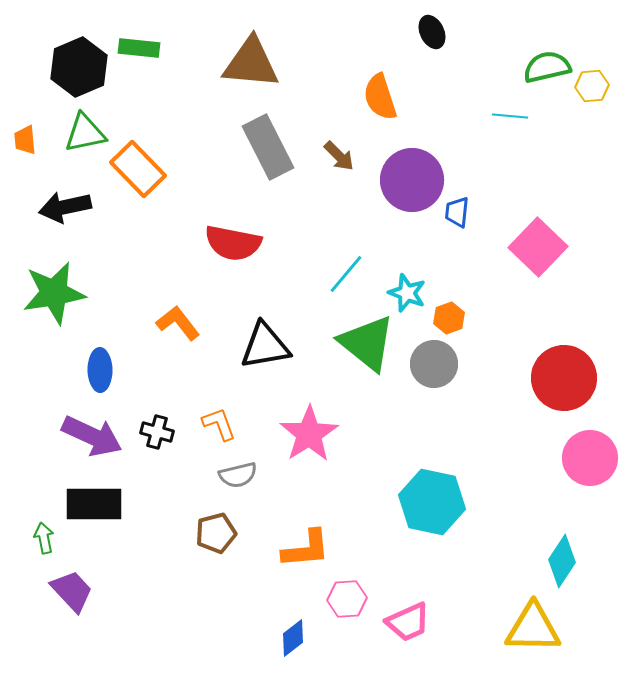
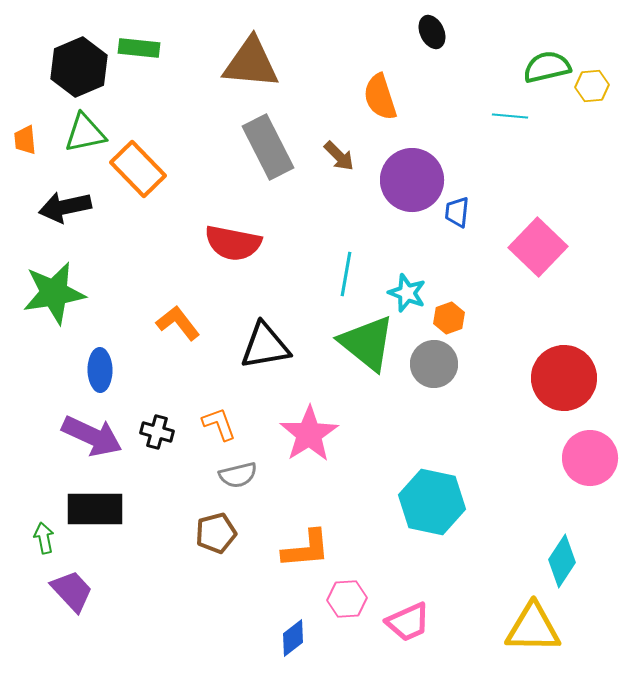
cyan line at (346, 274): rotated 30 degrees counterclockwise
black rectangle at (94, 504): moved 1 px right, 5 px down
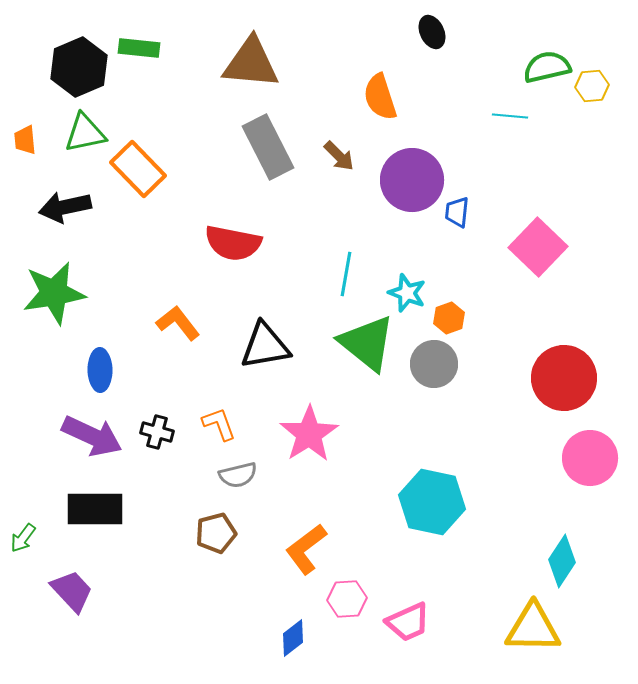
green arrow at (44, 538): moved 21 px left; rotated 132 degrees counterclockwise
orange L-shape at (306, 549): rotated 148 degrees clockwise
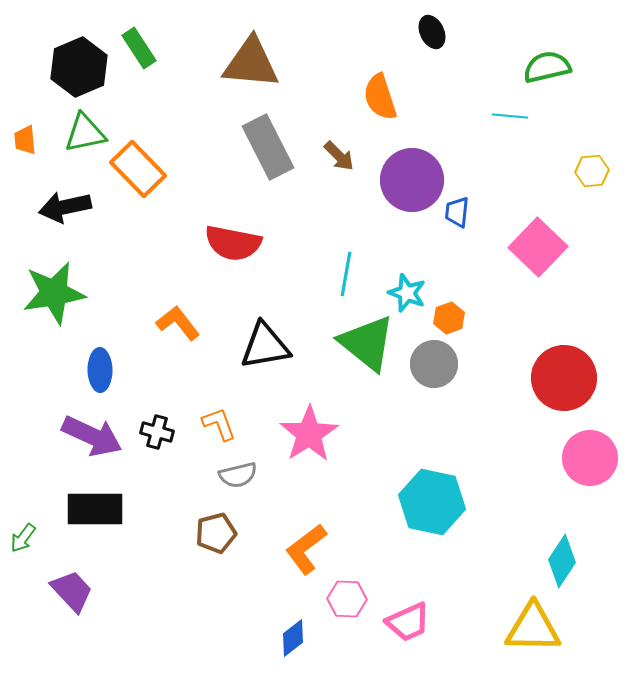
green rectangle at (139, 48): rotated 51 degrees clockwise
yellow hexagon at (592, 86): moved 85 px down
pink hexagon at (347, 599): rotated 6 degrees clockwise
